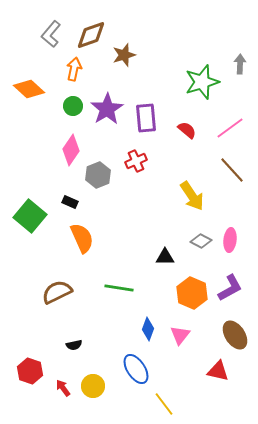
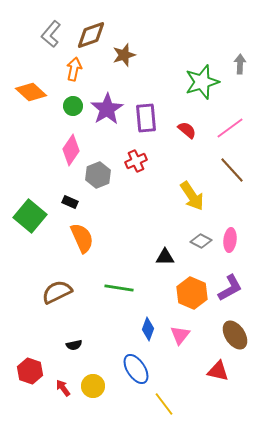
orange diamond: moved 2 px right, 3 px down
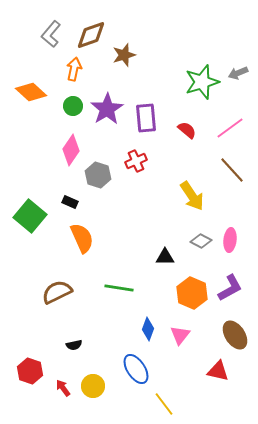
gray arrow: moved 2 px left, 9 px down; rotated 114 degrees counterclockwise
gray hexagon: rotated 20 degrees counterclockwise
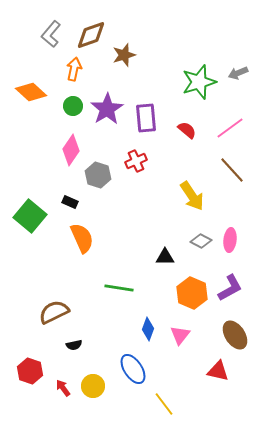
green star: moved 3 px left
brown semicircle: moved 3 px left, 20 px down
blue ellipse: moved 3 px left
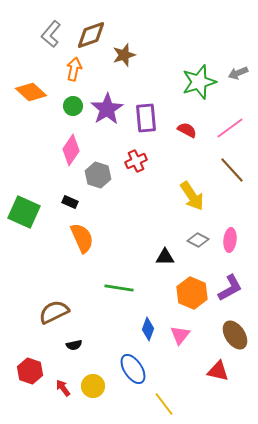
red semicircle: rotated 12 degrees counterclockwise
green square: moved 6 px left, 4 px up; rotated 16 degrees counterclockwise
gray diamond: moved 3 px left, 1 px up
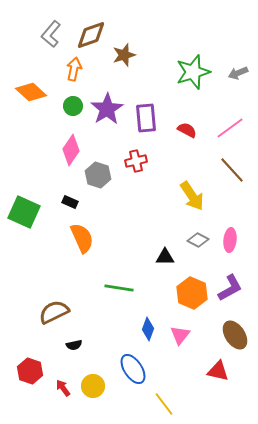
green star: moved 6 px left, 10 px up
red cross: rotated 10 degrees clockwise
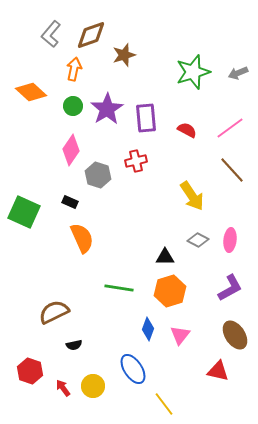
orange hexagon: moved 22 px left, 2 px up; rotated 20 degrees clockwise
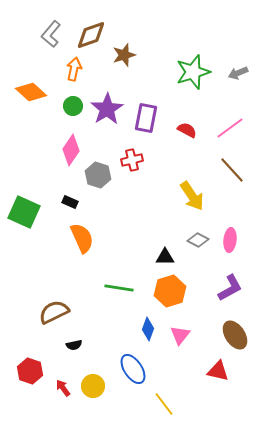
purple rectangle: rotated 16 degrees clockwise
red cross: moved 4 px left, 1 px up
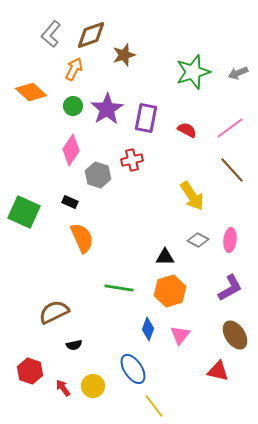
orange arrow: rotated 15 degrees clockwise
yellow line: moved 10 px left, 2 px down
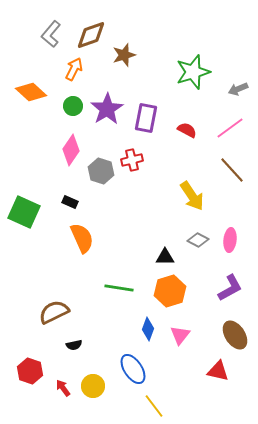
gray arrow: moved 16 px down
gray hexagon: moved 3 px right, 4 px up
